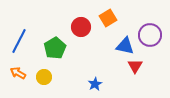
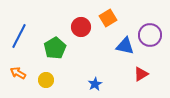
blue line: moved 5 px up
red triangle: moved 6 px right, 8 px down; rotated 28 degrees clockwise
yellow circle: moved 2 px right, 3 px down
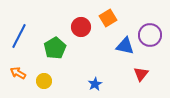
red triangle: rotated 21 degrees counterclockwise
yellow circle: moved 2 px left, 1 px down
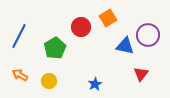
purple circle: moved 2 px left
orange arrow: moved 2 px right, 2 px down
yellow circle: moved 5 px right
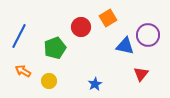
green pentagon: rotated 10 degrees clockwise
orange arrow: moved 3 px right, 4 px up
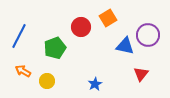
yellow circle: moved 2 px left
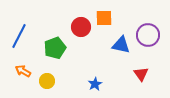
orange square: moved 4 px left; rotated 30 degrees clockwise
blue triangle: moved 4 px left, 1 px up
red triangle: rotated 14 degrees counterclockwise
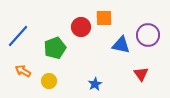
blue line: moved 1 px left; rotated 15 degrees clockwise
yellow circle: moved 2 px right
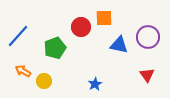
purple circle: moved 2 px down
blue triangle: moved 2 px left
red triangle: moved 6 px right, 1 px down
yellow circle: moved 5 px left
